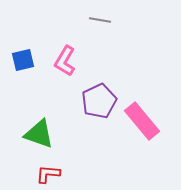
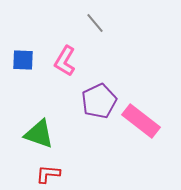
gray line: moved 5 px left, 3 px down; rotated 40 degrees clockwise
blue square: rotated 15 degrees clockwise
pink rectangle: moved 1 px left; rotated 12 degrees counterclockwise
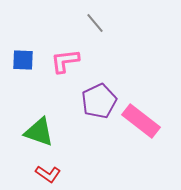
pink L-shape: rotated 52 degrees clockwise
green triangle: moved 2 px up
red L-shape: rotated 150 degrees counterclockwise
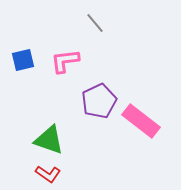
blue square: rotated 15 degrees counterclockwise
green triangle: moved 10 px right, 8 px down
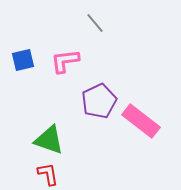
red L-shape: rotated 135 degrees counterclockwise
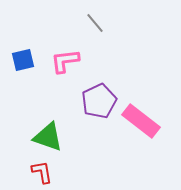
green triangle: moved 1 px left, 3 px up
red L-shape: moved 6 px left, 2 px up
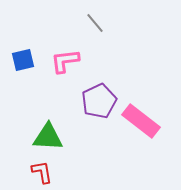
green triangle: rotated 16 degrees counterclockwise
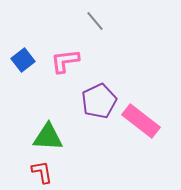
gray line: moved 2 px up
blue square: rotated 25 degrees counterclockwise
